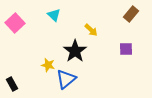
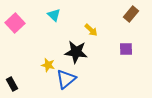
black star: moved 1 px right, 1 px down; rotated 30 degrees counterclockwise
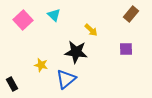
pink square: moved 8 px right, 3 px up
yellow star: moved 7 px left
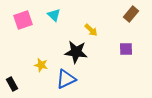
pink square: rotated 24 degrees clockwise
blue triangle: rotated 15 degrees clockwise
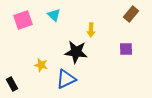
yellow arrow: rotated 48 degrees clockwise
